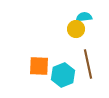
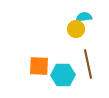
cyan hexagon: rotated 20 degrees clockwise
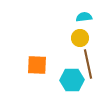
yellow circle: moved 4 px right, 9 px down
orange square: moved 2 px left, 1 px up
cyan hexagon: moved 9 px right, 5 px down
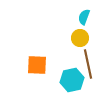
cyan semicircle: rotated 63 degrees counterclockwise
cyan hexagon: rotated 10 degrees counterclockwise
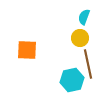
orange square: moved 10 px left, 15 px up
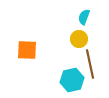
yellow circle: moved 1 px left, 1 px down
brown line: moved 2 px right
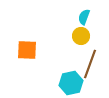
yellow circle: moved 2 px right, 3 px up
brown line: rotated 32 degrees clockwise
cyan hexagon: moved 1 px left, 3 px down
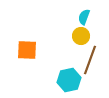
brown line: moved 4 px up
cyan hexagon: moved 2 px left, 3 px up
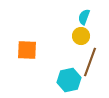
brown line: moved 2 px down
